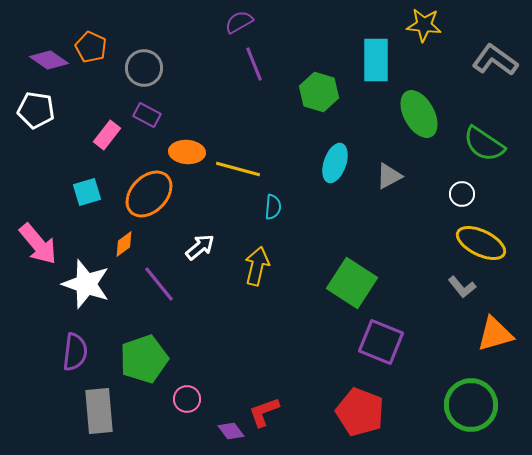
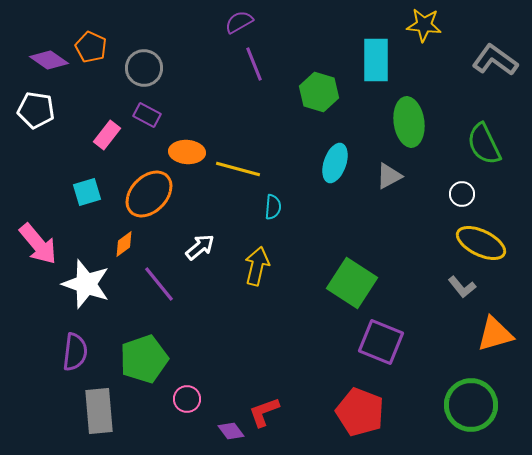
green ellipse at (419, 114): moved 10 px left, 8 px down; rotated 21 degrees clockwise
green semicircle at (484, 144): rotated 30 degrees clockwise
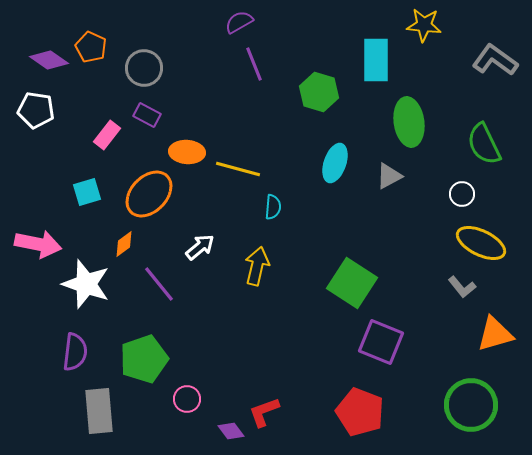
pink arrow at (38, 244): rotated 39 degrees counterclockwise
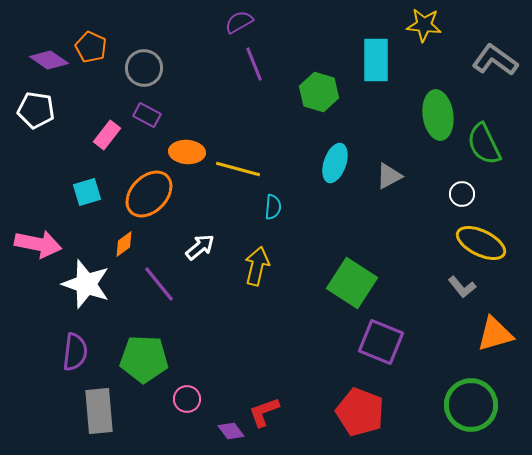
green ellipse at (409, 122): moved 29 px right, 7 px up
green pentagon at (144, 359): rotated 21 degrees clockwise
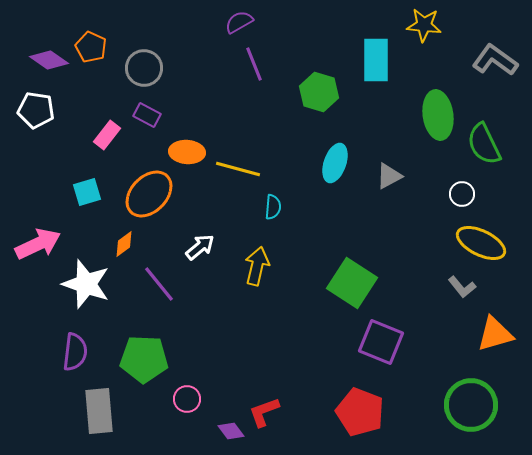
pink arrow at (38, 244): rotated 36 degrees counterclockwise
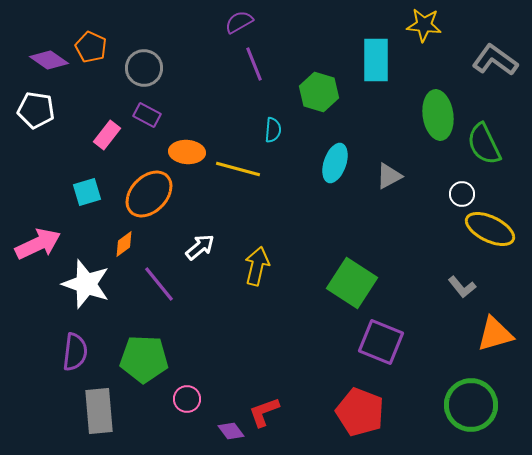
cyan semicircle at (273, 207): moved 77 px up
yellow ellipse at (481, 243): moved 9 px right, 14 px up
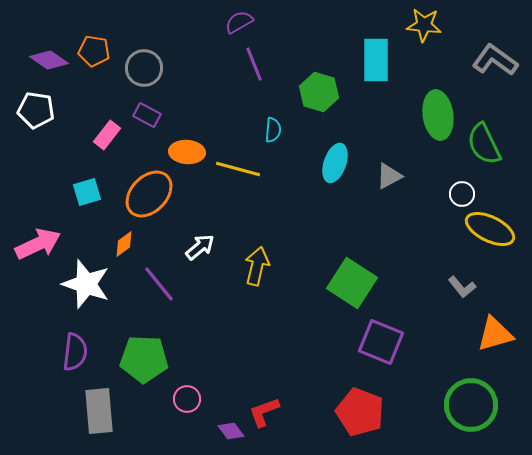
orange pentagon at (91, 47): moved 3 px right, 4 px down; rotated 16 degrees counterclockwise
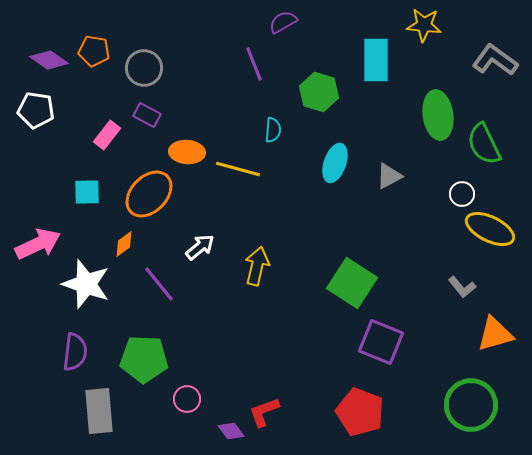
purple semicircle at (239, 22): moved 44 px right
cyan square at (87, 192): rotated 16 degrees clockwise
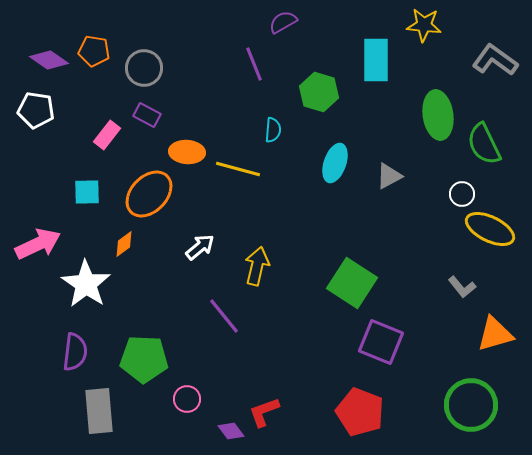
white star at (86, 284): rotated 15 degrees clockwise
purple line at (159, 284): moved 65 px right, 32 px down
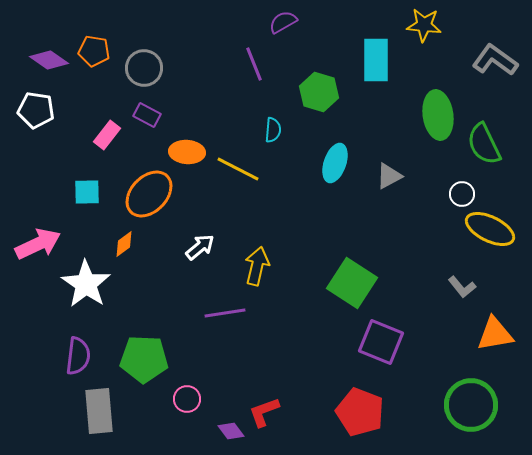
yellow line at (238, 169): rotated 12 degrees clockwise
purple line at (224, 316): moved 1 px right, 3 px up; rotated 60 degrees counterclockwise
orange triangle at (495, 334): rotated 6 degrees clockwise
purple semicircle at (75, 352): moved 3 px right, 4 px down
